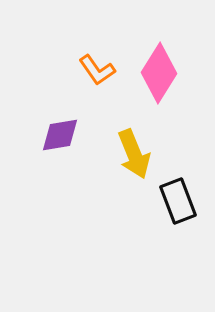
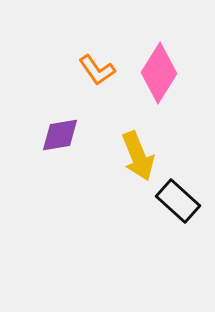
yellow arrow: moved 4 px right, 2 px down
black rectangle: rotated 27 degrees counterclockwise
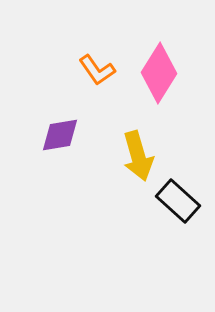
yellow arrow: rotated 6 degrees clockwise
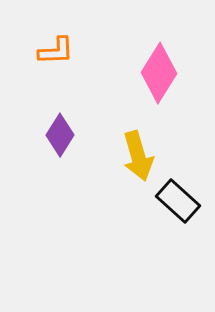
orange L-shape: moved 41 px left, 19 px up; rotated 57 degrees counterclockwise
purple diamond: rotated 48 degrees counterclockwise
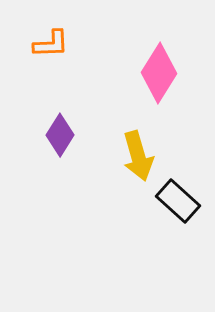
orange L-shape: moved 5 px left, 7 px up
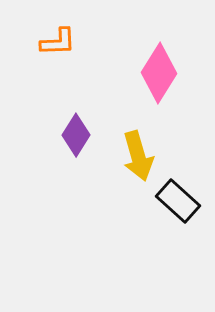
orange L-shape: moved 7 px right, 2 px up
purple diamond: moved 16 px right
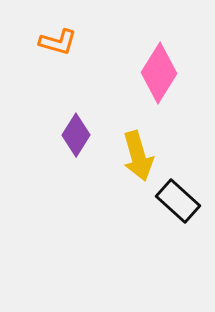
orange L-shape: rotated 18 degrees clockwise
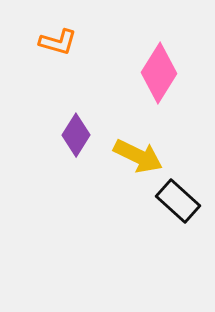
yellow arrow: rotated 48 degrees counterclockwise
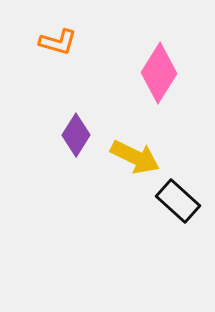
yellow arrow: moved 3 px left, 1 px down
